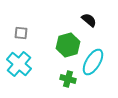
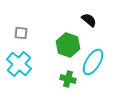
green hexagon: rotated 25 degrees counterclockwise
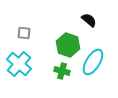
gray square: moved 3 px right
green cross: moved 6 px left, 8 px up
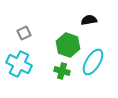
black semicircle: rotated 49 degrees counterclockwise
gray square: rotated 32 degrees counterclockwise
cyan cross: rotated 15 degrees counterclockwise
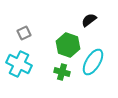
black semicircle: rotated 28 degrees counterclockwise
green cross: moved 1 px down
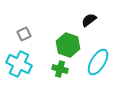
gray square: moved 1 px down
cyan ellipse: moved 5 px right
green cross: moved 2 px left, 3 px up
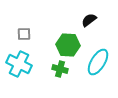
gray square: rotated 24 degrees clockwise
green hexagon: rotated 15 degrees counterclockwise
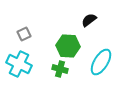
gray square: rotated 24 degrees counterclockwise
green hexagon: moved 1 px down
cyan ellipse: moved 3 px right
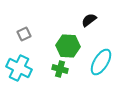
cyan cross: moved 4 px down
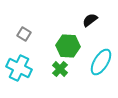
black semicircle: moved 1 px right
gray square: rotated 32 degrees counterclockwise
green cross: rotated 28 degrees clockwise
